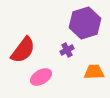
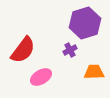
purple cross: moved 3 px right
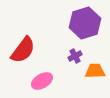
purple cross: moved 5 px right, 6 px down
orange trapezoid: moved 1 px right, 1 px up
pink ellipse: moved 1 px right, 4 px down
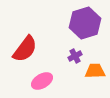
red semicircle: moved 2 px right, 1 px up
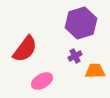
purple hexagon: moved 4 px left
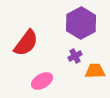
purple hexagon: rotated 12 degrees counterclockwise
red semicircle: moved 1 px right, 6 px up
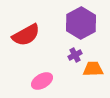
red semicircle: moved 8 px up; rotated 24 degrees clockwise
purple cross: moved 1 px up
orange trapezoid: moved 2 px left, 2 px up
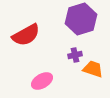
purple hexagon: moved 4 px up; rotated 12 degrees clockwise
purple cross: rotated 16 degrees clockwise
orange trapezoid: rotated 20 degrees clockwise
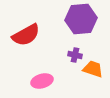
purple hexagon: rotated 12 degrees clockwise
purple cross: rotated 24 degrees clockwise
pink ellipse: rotated 15 degrees clockwise
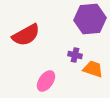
purple hexagon: moved 9 px right
pink ellipse: moved 4 px right; rotated 40 degrees counterclockwise
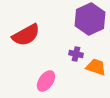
purple hexagon: rotated 20 degrees counterclockwise
purple cross: moved 1 px right, 1 px up
orange trapezoid: moved 3 px right, 2 px up
